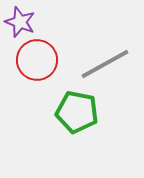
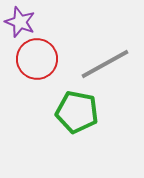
red circle: moved 1 px up
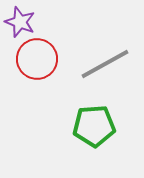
green pentagon: moved 17 px right, 14 px down; rotated 15 degrees counterclockwise
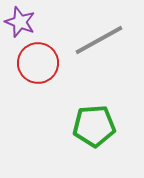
red circle: moved 1 px right, 4 px down
gray line: moved 6 px left, 24 px up
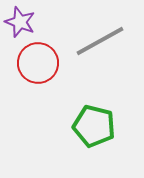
gray line: moved 1 px right, 1 px down
green pentagon: rotated 18 degrees clockwise
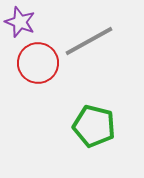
gray line: moved 11 px left
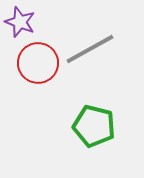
gray line: moved 1 px right, 8 px down
